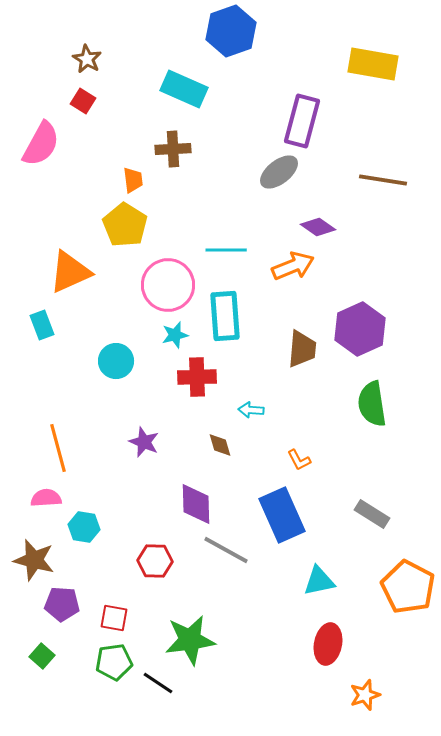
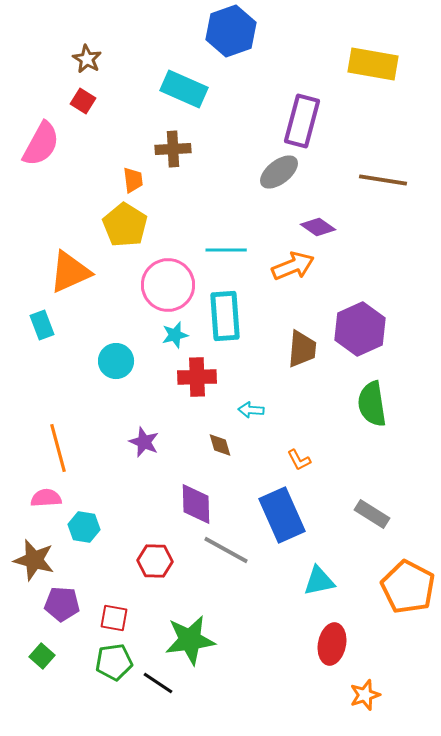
red ellipse at (328, 644): moved 4 px right
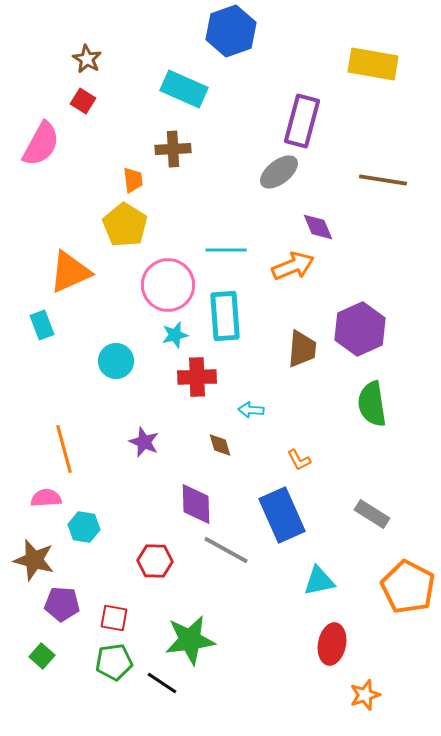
purple diamond at (318, 227): rotated 32 degrees clockwise
orange line at (58, 448): moved 6 px right, 1 px down
black line at (158, 683): moved 4 px right
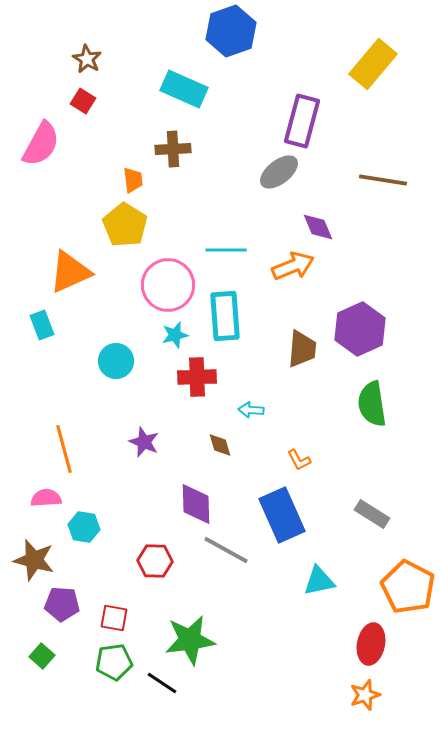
yellow rectangle at (373, 64): rotated 60 degrees counterclockwise
red ellipse at (332, 644): moved 39 px right
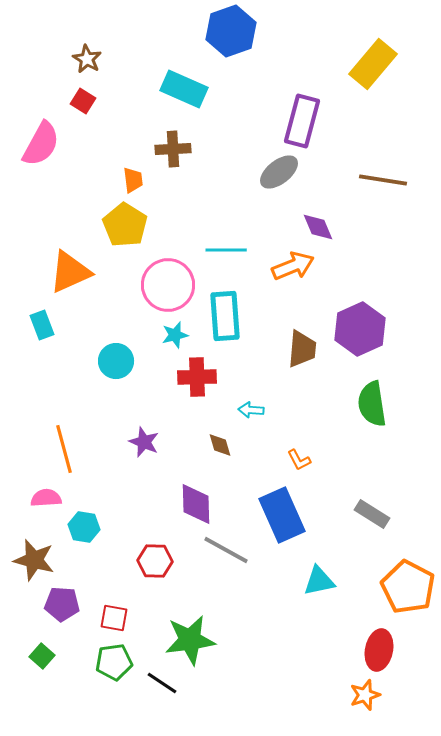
red ellipse at (371, 644): moved 8 px right, 6 px down
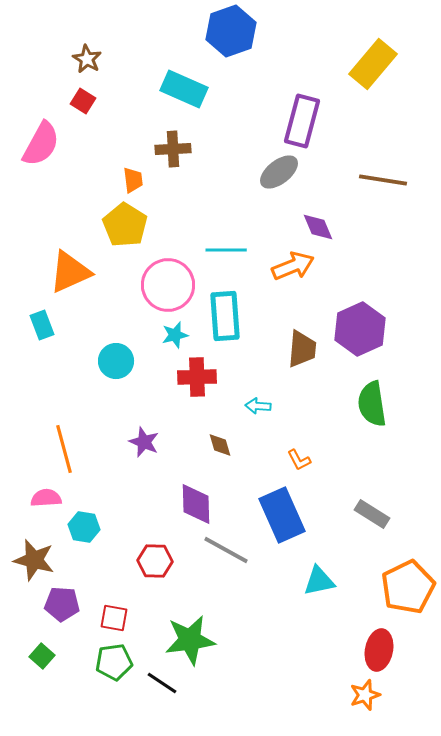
cyan arrow at (251, 410): moved 7 px right, 4 px up
orange pentagon at (408, 587): rotated 18 degrees clockwise
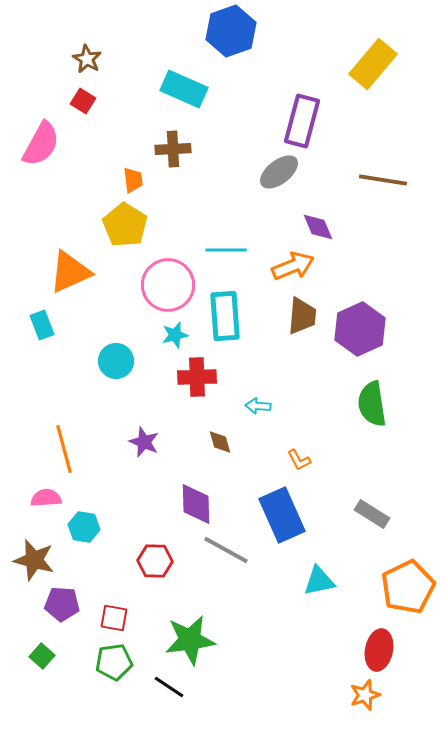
brown trapezoid at (302, 349): moved 33 px up
brown diamond at (220, 445): moved 3 px up
black line at (162, 683): moved 7 px right, 4 px down
